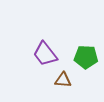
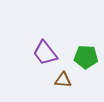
purple trapezoid: moved 1 px up
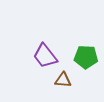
purple trapezoid: moved 3 px down
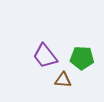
green pentagon: moved 4 px left, 1 px down
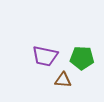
purple trapezoid: rotated 40 degrees counterclockwise
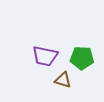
brown triangle: rotated 12 degrees clockwise
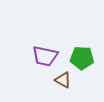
brown triangle: rotated 12 degrees clockwise
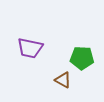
purple trapezoid: moved 15 px left, 8 px up
